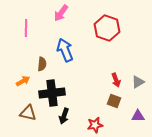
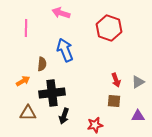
pink arrow: rotated 72 degrees clockwise
red hexagon: moved 2 px right
brown square: rotated 16 degrees counterclockwise
brown triangle: rotated 12 degrees counterclockwise
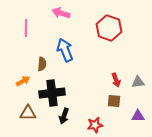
gray triangle: rotated 24 degrees clockwise
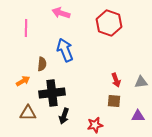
red hexagon: moved 5 px up
gray triangle: moved 3 px right
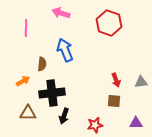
purple triangle: moved 2 px left, 7 px down
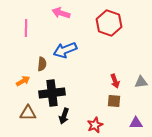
blue arrow: rotated 90 degrees counterclockwise
red arrow: moved 1 px left, 1 px down
red star: rotated 14 degrees counterclockwise
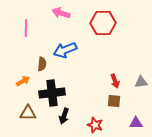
red hexagon: moved 6 px left; rotated 20 degrees counterclockwise
red star: rotated 28 degrees counterclockwise
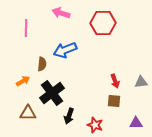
black cross: rotated 30 degrees counterclockwise
black arrow: moved 5 px right
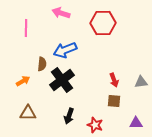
red arrow: moved 1 px left, 1 px up
black cross: moved 10 px right, 13 px up
